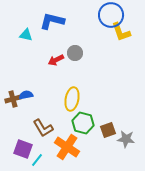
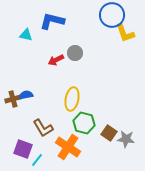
blue circle: moved 1 px right
yellow L-shape: moved 4 px right, 1 px down
green hexagon: moved 1 px right
brown square: moved 1 px right, 3 px down; rotated 35 degrees counterclockwise
orange cross: moved 1 px right
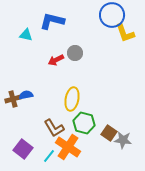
brown L-shape: moved 11 px right
gray star: moved 3 px left, 1 px down
purple square: rotated 18 degrees clockwise
cyan line: moved 12 px right, 4 px up
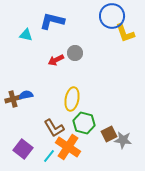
blue circle: moved 1 px down
brown square: moved 1 px down; rotated 28 degrees clockwise
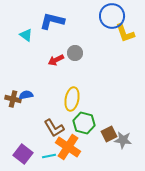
cyan triangle: rotated 24 degrees clockwise
brown cross: rotated 28 degrees clockwise
purple square: moved 5 px down
cyan line: rotated 40 degrees clockwise
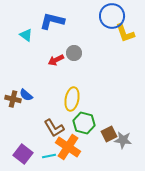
gray circle: moved 1 px left
blue semicircle: rotated 128 degrees counterclockwise
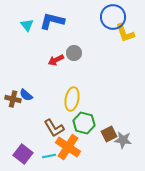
blue circle: moved 1 px right, 1 px down
cyan triangle: moved 1 px right, 10 px up; rotated 16 degrees clockwise
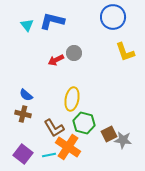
yellow L-shape: moved 19 px down
brown cross: moved 10 px right, 15 px down
cyan line: moved 1 px up
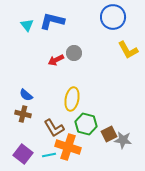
yellow L-shape: moved 3 px right, 2 px up; rotated 10 degrees counterclockwise
green hexagon: moved 2 px right, 1 px down
orange cross: rotated 15 degrees counterclockwise
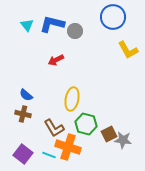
blue L-shape: moved 3 px down
gray circle: moved 1 px right, 22 px up
cyan line: rotated 32 degrees clockwise
